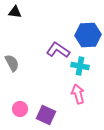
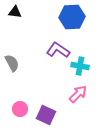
blue hexagon: moved 16 px left, 18 px up
pink arrow: rotated 60 degrees clockwise
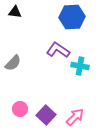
gray semicircle: moved 1 px right; rotated 72 degrees clockwise
pink arrow: moved 3 px left, 23 px down
purple square: rotated 18 degrees clockwise
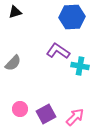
black triangle: rotated 24 degrees counterclockwise
purple L-shape: moved 1 px down
purple square: moved 1 px up; rotated 18 degrees clockwise
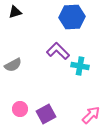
purple L-shape: rotated 10 degrees clockwise
gray semicircle: moved 2 px down; rotated 18 degrees clockwise
pink arrow: moved 16 px right, 2 px up
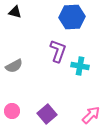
black triangle: rotated 32 degrees clockwise
purple L-shape: rotated 65 degrees clockwise
gray semicircle: moved 1 px right, 1 px down
pink circle: moved 8 px left, 2 px down
purple square: moved 1 px right; rotated 12 degrees counterclockwise
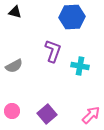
purple L-shape: moved 5 px left
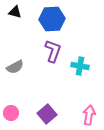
blue hexagon: moved 20 px left, 2 px down
gray semicircle: moved 1 px right, 1 px down
pink circle: moved 1 px left, 2 px down
pink arrow: moved 2 px left; rotated 36 degrees counterclockwise
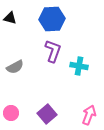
black triangle: moved 5 px left, 6 px down
cyan cross: moved 1 px left
pink arrow: rotated 12 degrees clockwise
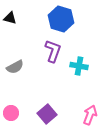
blue hexagon: moved 9 px right; rotated 20 degrees clockwise
pink arrow: moved 1 px right
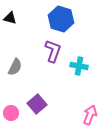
gray semicircle: rotated 36 degrees counterclockwise
purple square: moved 10 px left, 10 px up
